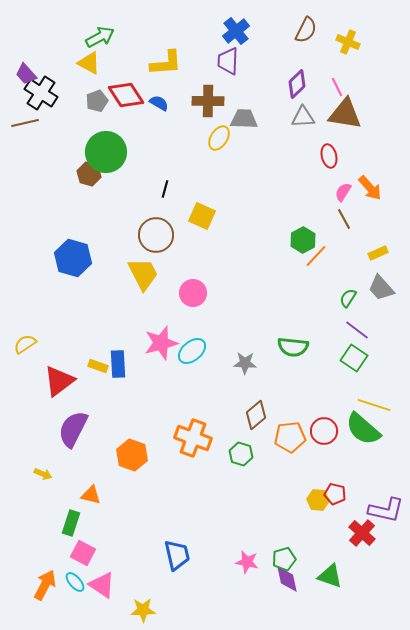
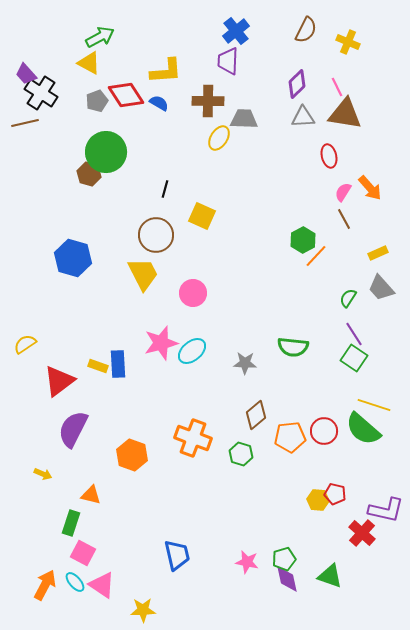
yellow L-shape at (166, 63): moved 8 px down
purple line at (357, 330): moved 3 px left, 4 px down; rotated 20 degrees clockwise
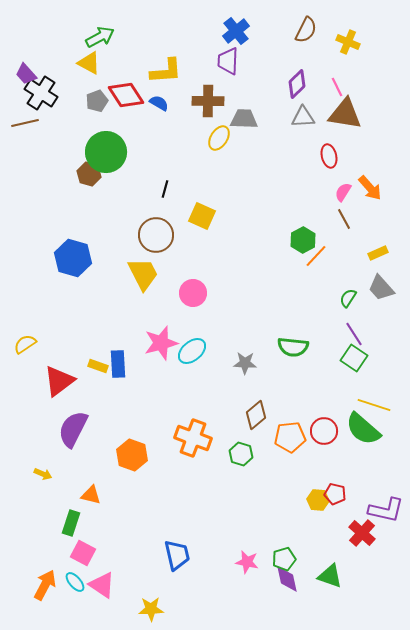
yellow star at (143, 610): moved 8 px right, 1 px up
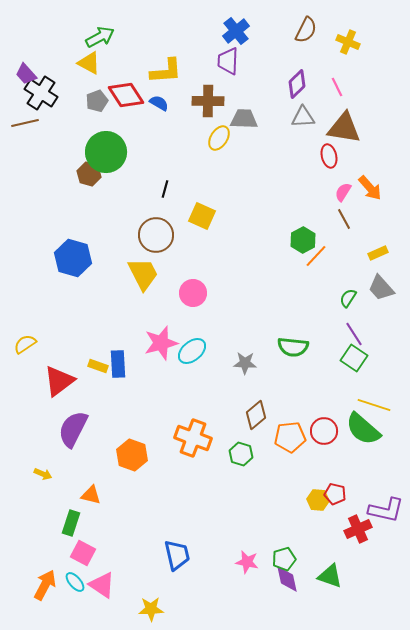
brown triangle at (345, 114): moved 1 px left, 14 px down
red cross at (362, 533): moved 4 px left, 4 px up; rotated 24 degrees clockwise
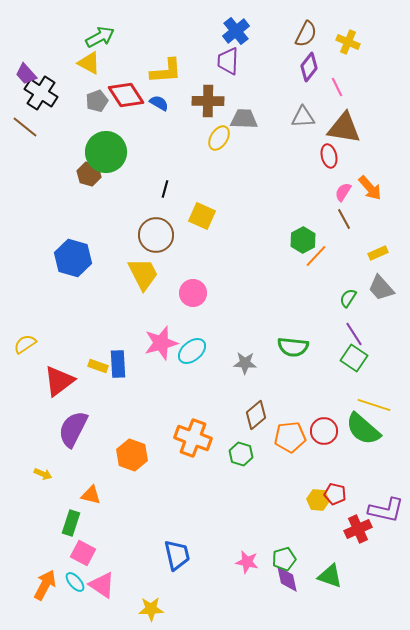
brown semicircle at (306, 30): moved 4 px down
purple diamond at (297, 84): moved 12 px right, 17 px up; rotated 8 degrees counterclockwise
brown line at (25, 123): moved 4 px down; rotated 52 degrees clockwise
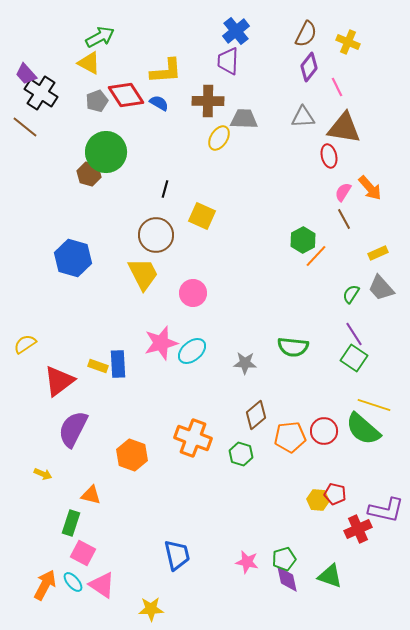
green semicircle at (348, 298): moved 3 px right, 4 px up
cyan ellipse at (75, 582): moved 2 px left
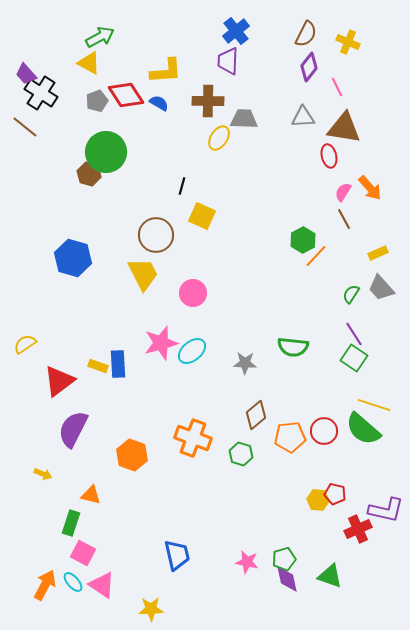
black line at (165, 189): moved 17 px right, 3 px up
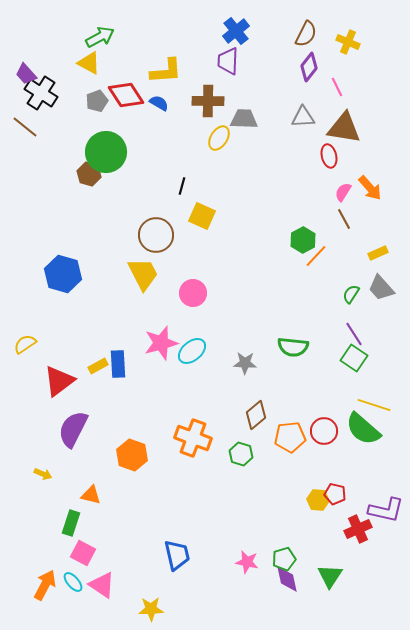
blue hexagon at (73, 258): moved 10 px left, 16 px down
yellow rectangle at (98, 366): rotated 48 degrees counterclockwise
green triangle at (330, 576): rotated 44 degrees clockwise
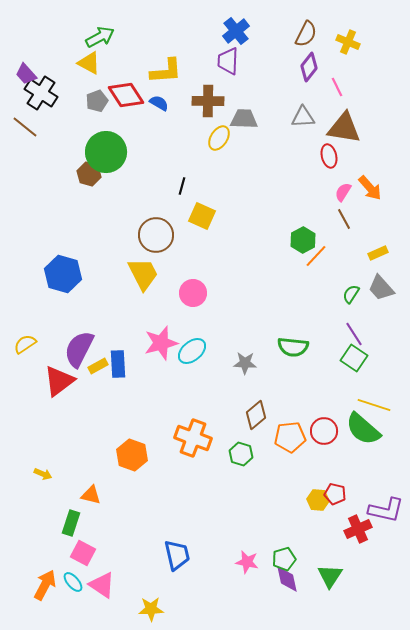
purple semicircle at (73, 429): moved 6 px right, 80 px up
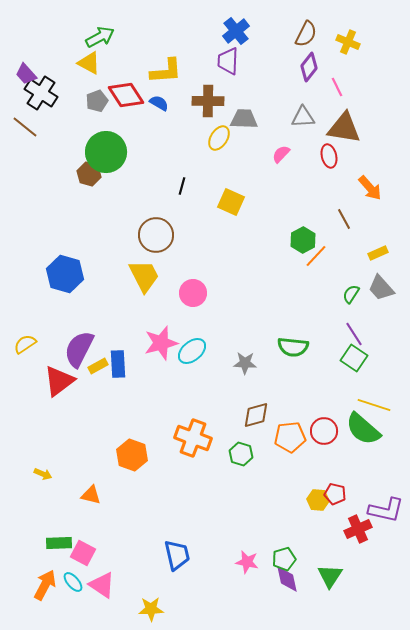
pink semicircle at (343, 192): moved 62 px left, 38 px up; rotated 12 degrees clockwise
yellow square at (202, 216): moved 29 px right, 14 px up
blue hexagon at (63, 274): moved 2 px right
yellow trapezoid at (143, 274): moved 1 px right, 2 px down
brown diamond at (256, 415): rotated 24 degrees clockwise
green rectangle at (71, 523): moved 12 px left, 20 px down; rotated 70 degrees clockwise
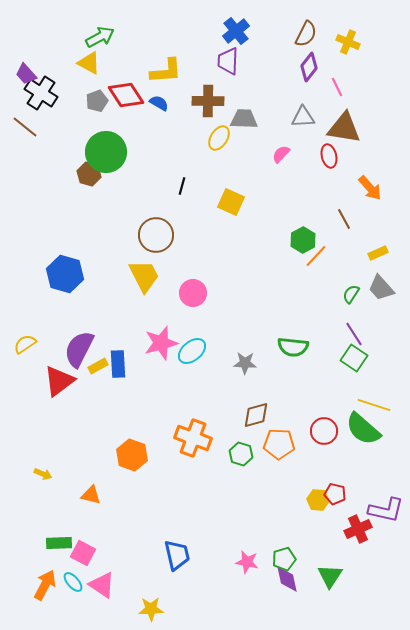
orange pentagon at (290, 437): moved 11 px left, 7 px down; rotated 8 degrees clockwise
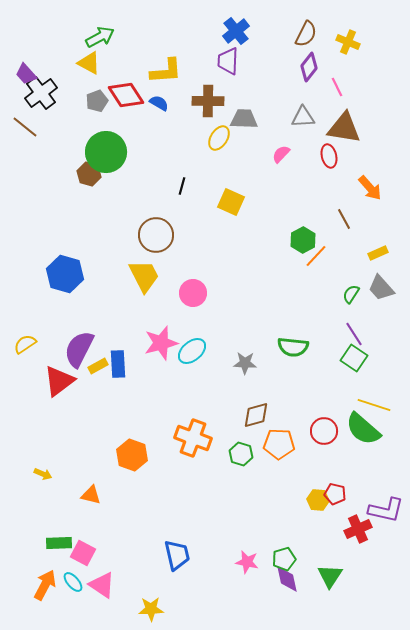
black cross at (41, 93): rotated 20 degrees clockwise
